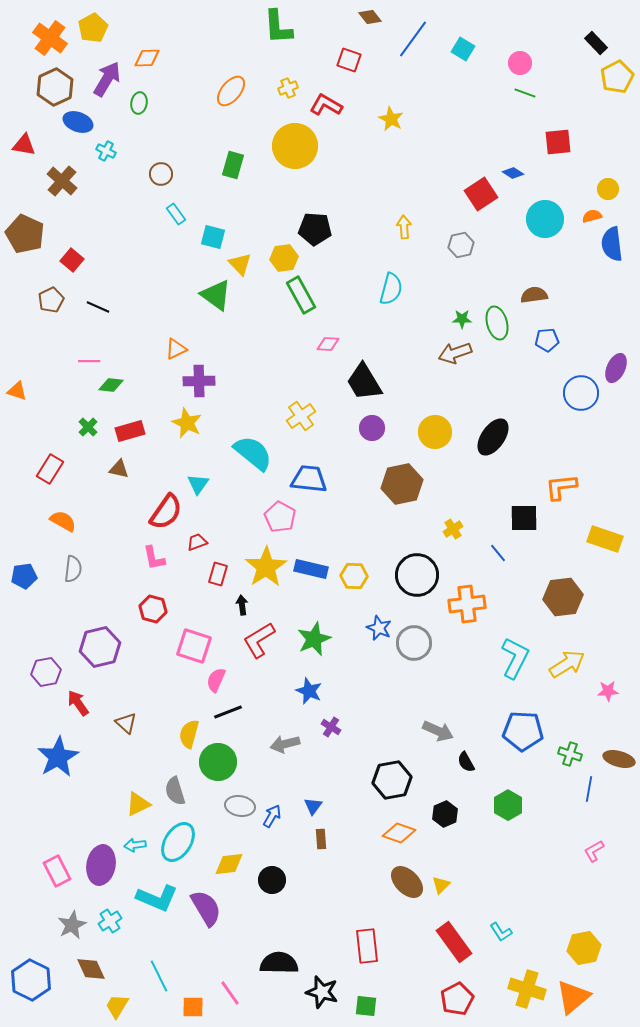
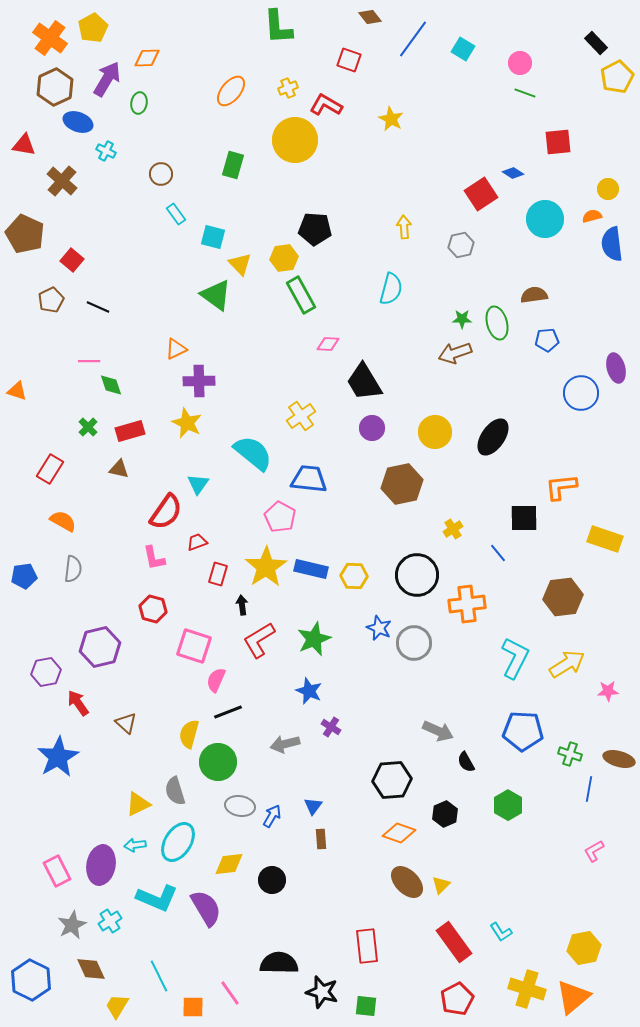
yellow circle at (295, 146): moved 6 px up
purple ellipse at (616, 368): rotated 40 degrees counterclockwise
green diamond at (111, 385): rotated 65 degrees clockwise
black hexagon at (392, 780): rotated 6 degrees clockwise
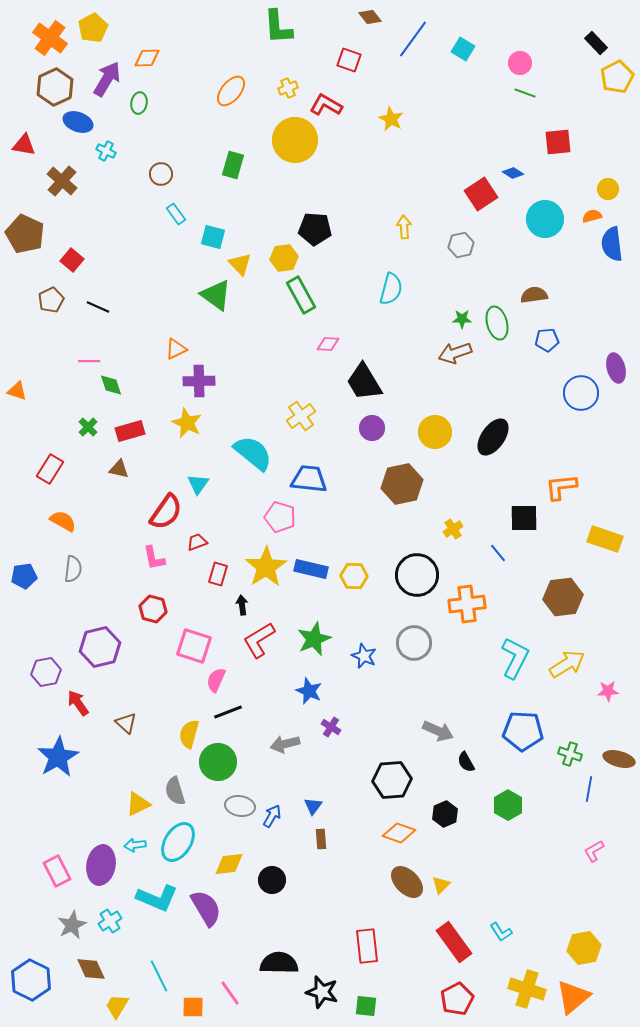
pink pentagon at (280, 517): rotated 12 degrees counterclockwise
blue star at (379, 628): moved 15 px left, 28 px down
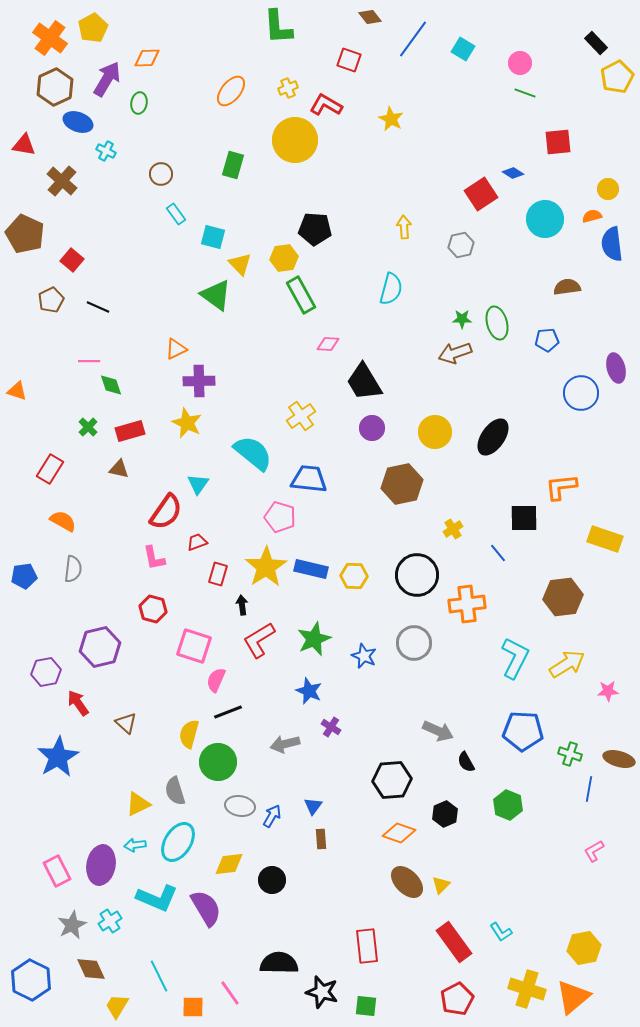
brown semicircle at (534, 295): moved 33 px right, 8 px up
green hexagon at (508, 805): rotated 8 degrees counterclockwise
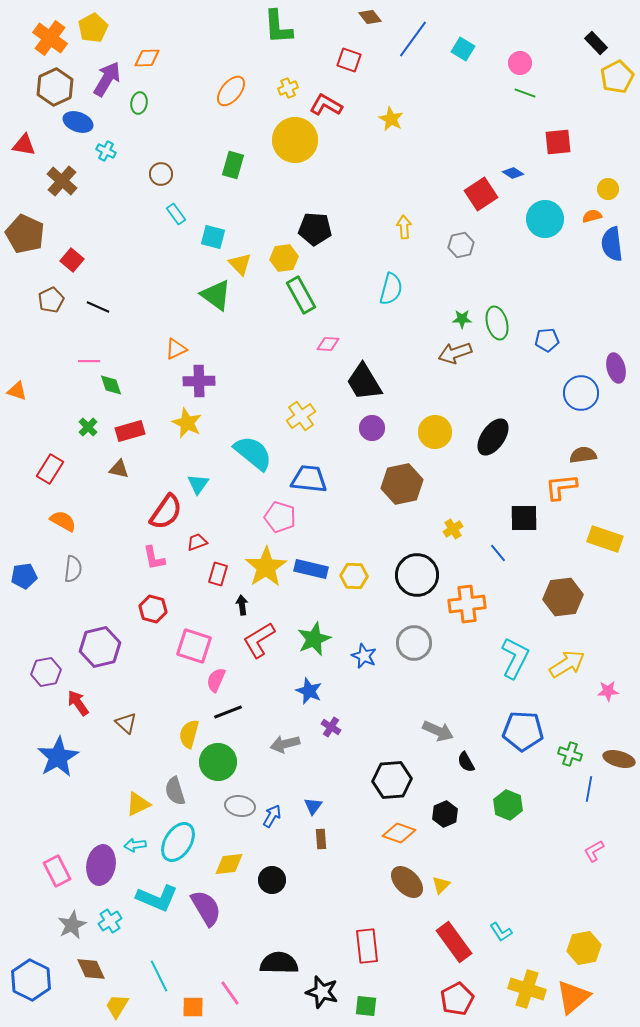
brown semicircle at (567, 287): moved 16 px right, 168 px down
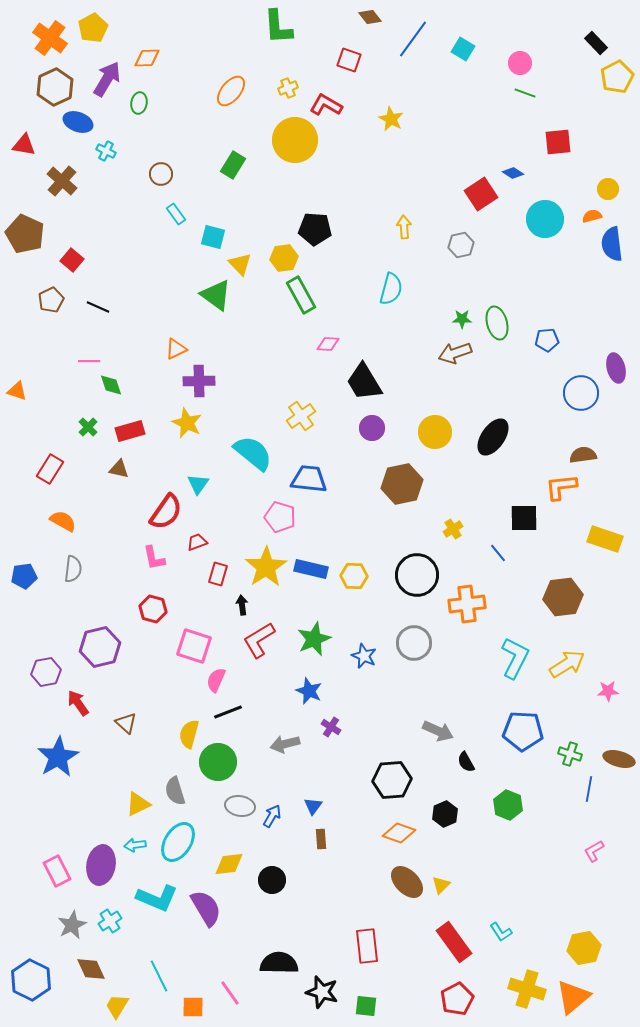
green rectangle at (233, 165): rotated 16 degrees clockwise
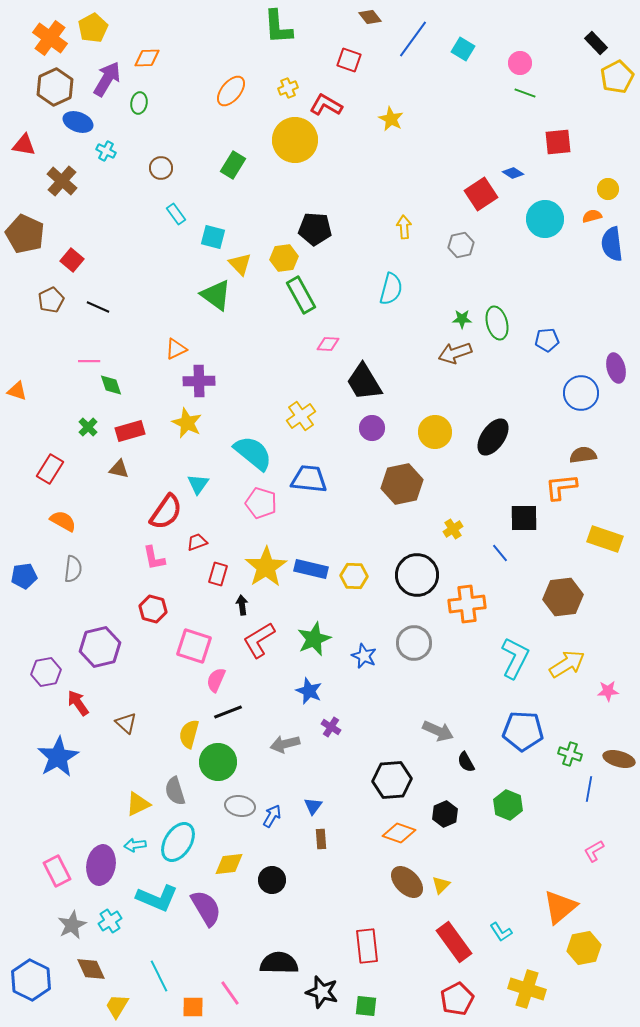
brown circle at (161, 174): moved 6 px up
pink pentagon at (280, 517): moved 19 px left, 14 px up
blue line at (498, 553): moved 2 px right
orange triangle at (573, 997): moved 13 px left, 90 px up
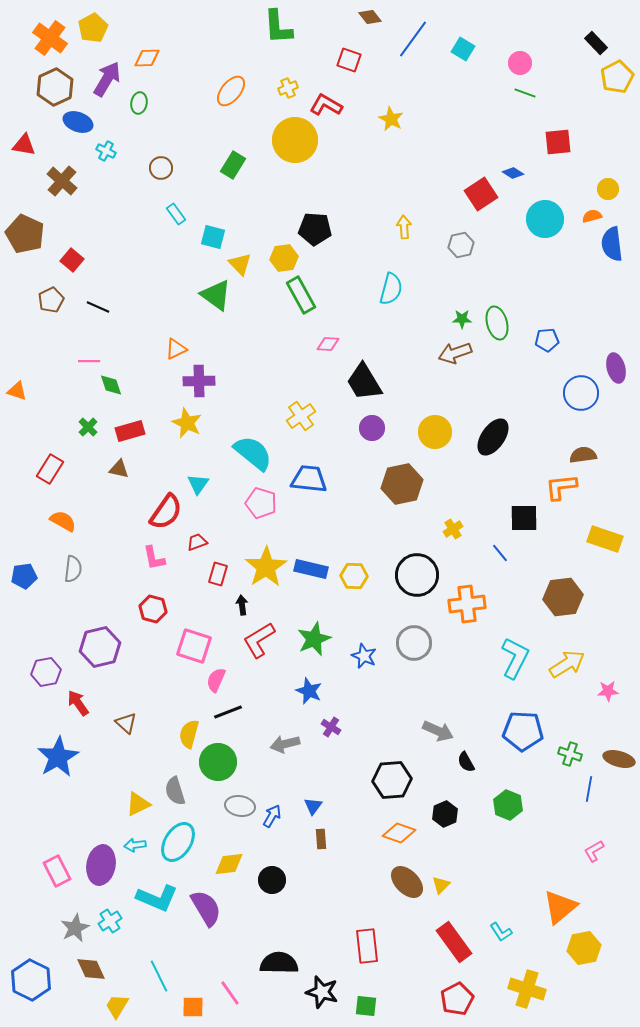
gray star at (72, 925): moved 3 px right, 3 px down
